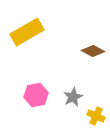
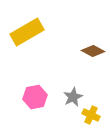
pink hexagon: moved 1 px left, 2 px down
yellow cross: moved 5 px left, 1 px up
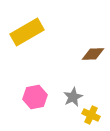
brown diamond: moved 3 px down; rotated 30 degrees counterclockwise
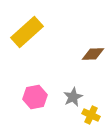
yellow rectangle: rotated 12 degrees counterclockwise
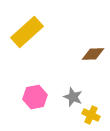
gray star: rotated 24 degrees counterclockwise
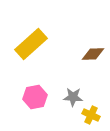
yellow rectangle: moved 4 px right, 12 px down
gray star: rotated 18 degrees counterclockwise
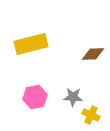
yellow rectangle: rotated 28 degrees clockwise
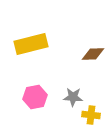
yellow cross: rotated 18 degrees counterclockwise
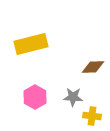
brown diamond: moved 13 px down
pink hexagon: rotated 20 degrees counterclockwise
yellow cross: moved 1 px right, 1 px down
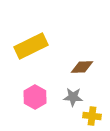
yellow rectangle: moved 2 px down; rotated 12 degrees counterclockwise
brown diamond: moved 11 px left
